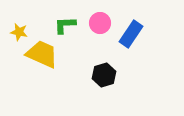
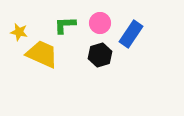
black hexagon: moved 4 px left, 20 px up
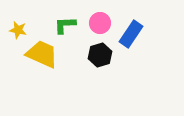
yellow star: moved 1 px left, 2 px up
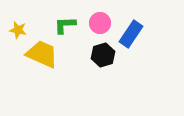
black hexagon: moved 3 px right
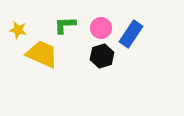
pink circle: moved 1 px right, 5 px down
black hexagon: moved 1 px left, 1 px down
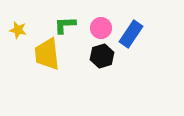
yellow trapezoid: moved 5 px right; rotated 120 degrees counterclockwise
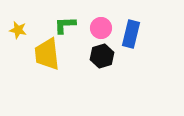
blue rectangle: rotated 20 degrees counterclockwise
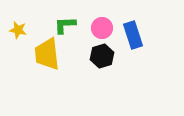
pink circle: moved 1 px right
blue rectangle: moved 2 px right, 1 px down; rotated 32 degrees counterclockwise
